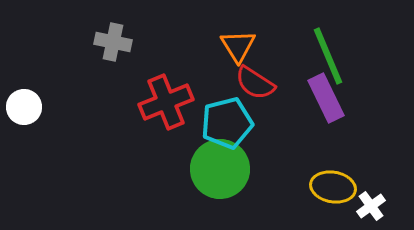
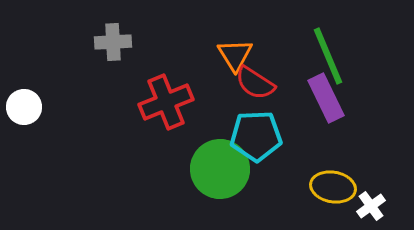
gray cross: rotated 15 degrees counterclockwise
orange triangle: moved 3 px left, 9 px down
cyan pentagon: moved 29 px right, 13 px down; rotated 12 degrees clockwise
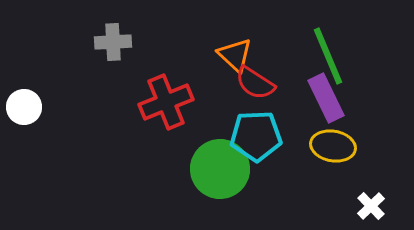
orange triangle: rotated 15 degrees counterclockwise
yellow ellipse: moved 41 px up
white cross: rotated 8 degrees counterclockwise
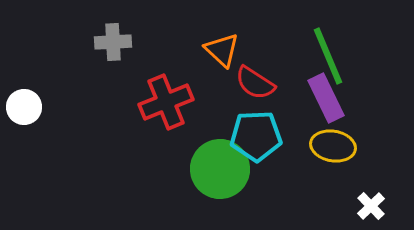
orange triangle: moved 13 px left, 5 px up
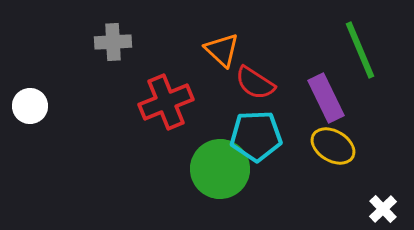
green line: moved 32 px right, 6 px up
white circle: moved 6 px right, 1 px up
yellow ellipse: rotated 21 degrees clockwise
white cross: moved 12 px right, 3 px down
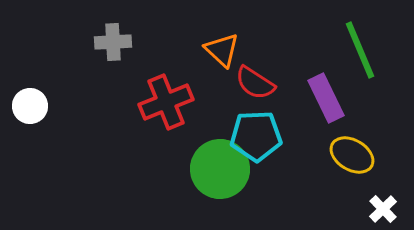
yellow ellipse: moved 19 px right, 9 px down
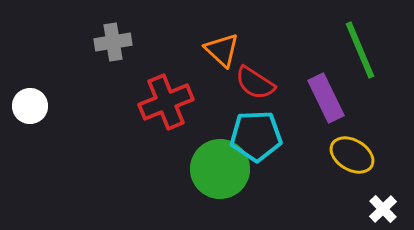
gray cross: rotated 6 degrees counterclockwise
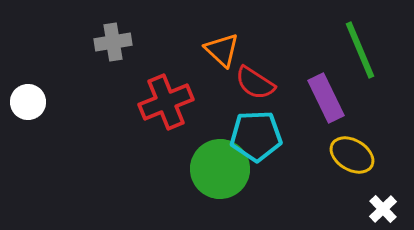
white circle: moved 2 px left, 4 px up
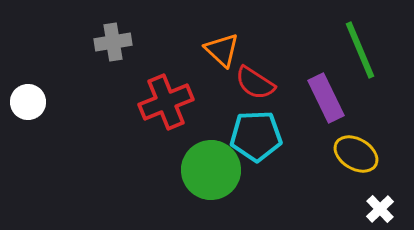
yellow ellipse: moved 4 px right, 1 px up
green circle: moved 9 px left, 1 px down
white cross: moved 3 px left
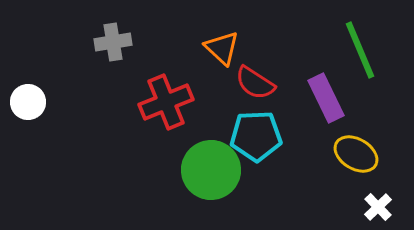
orange triangle: moved 2 px up
white cross: moved 2 px left, 2 px up
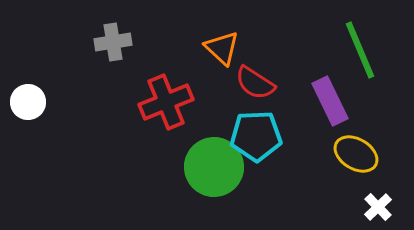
purple rectangle: moved 4 px right, 3 px down
green circle: moved 3 px right, 3 px up
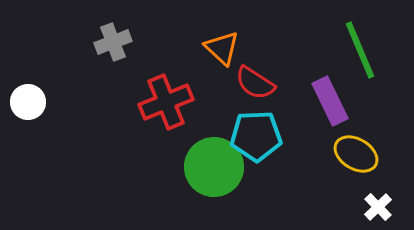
gray cross: rotated 12 degrees counterclockwise
